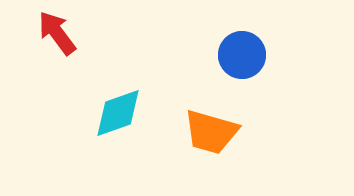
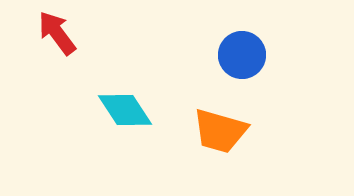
cyan diamond: moved 7 px right, 3 px up; rotated 76 degrees clockwise
orange trapezoid: moved 9 px right, 1 px up
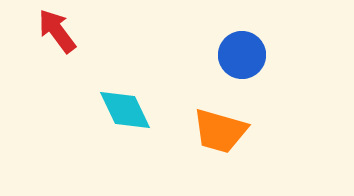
red arrow: moved 2 px up
cyan diamond: rotated 8 degrees clockwise
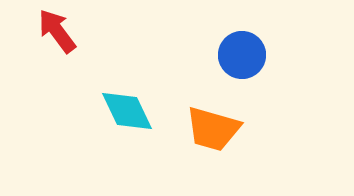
cyan diamond: moved 2 px right, 1 px down
orange trapezoid: moved 7 px left, 2 px up
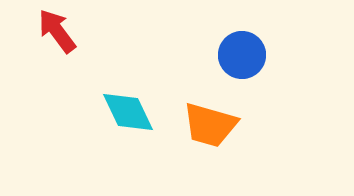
cyan diamond: moved 1 px right, 1 px down
orange trapezoid: moved 3 px left, 4 px up
